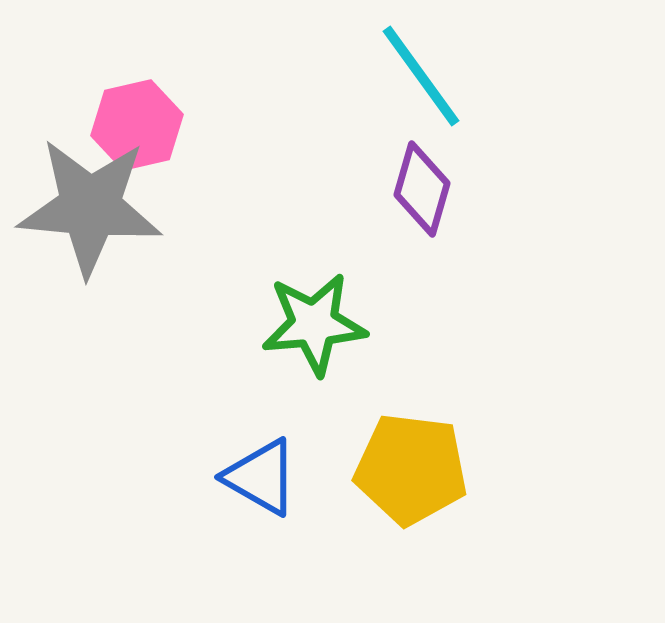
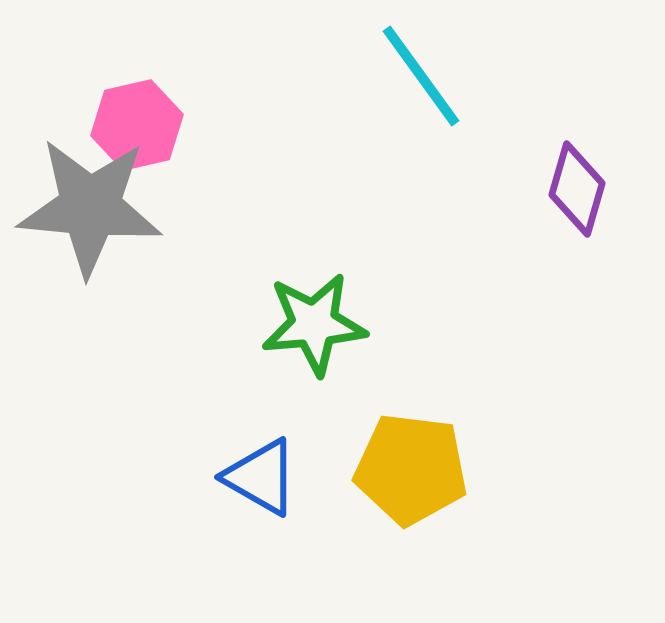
purple diamond: moved 155 px right
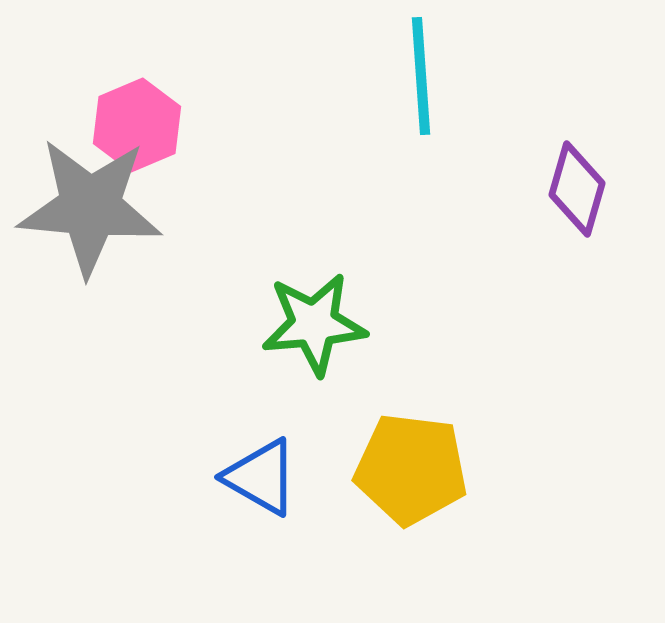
cyan line: rotated 32 degrees clockwise
pink hexagon: rotated 10 degrees counterclockwise
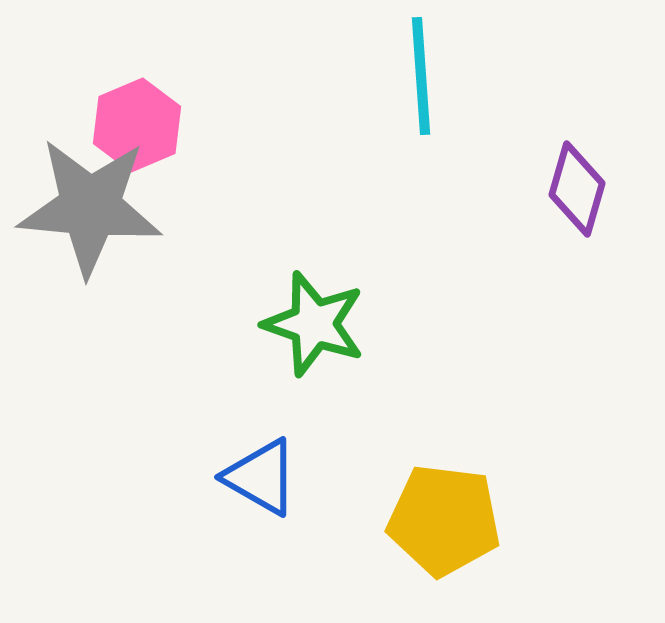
green star: rotated 24 degrees clockwise
yellow pentagon: moved 33 px right, 51 px down
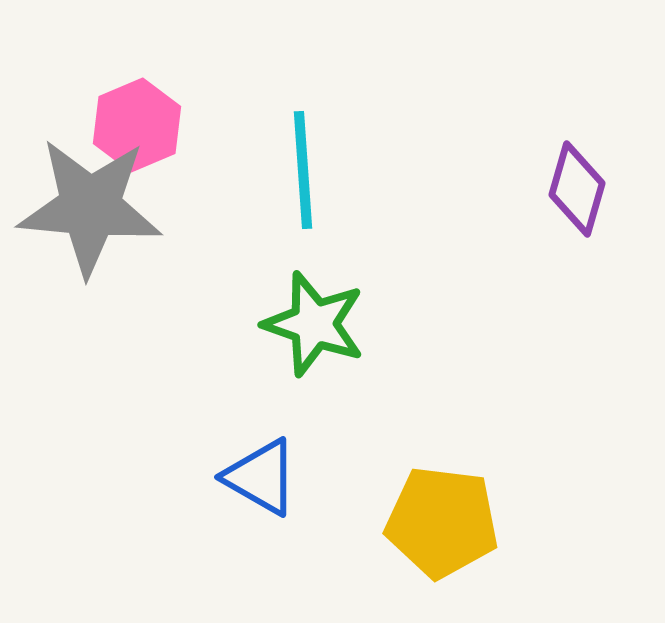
cyan line: moved 118 px left, 94 px down
yellow pentagon: moved 2 px left, 2 px down
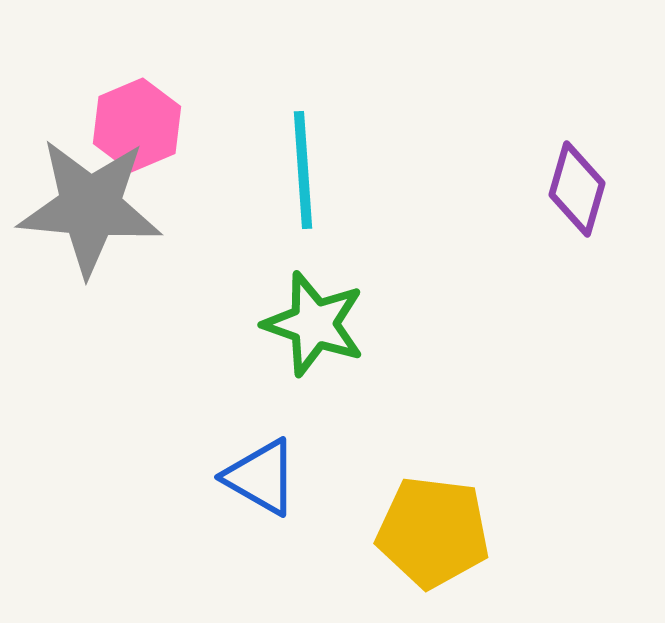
yellow pentagon: moved 9 px left, 10 px down
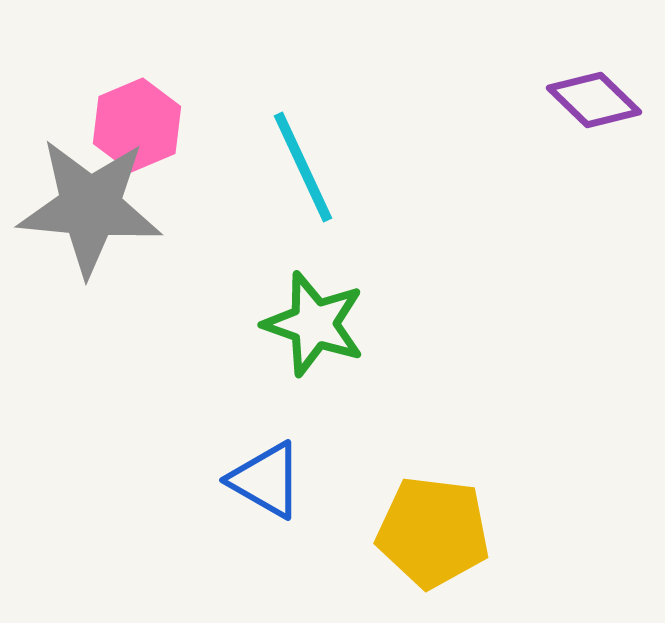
cyan line: moved 3 px up; rotated 21 degrees counterclockwise
purple diamond: moved 17 px right, 89 px up; rotated 62 degrees counterclockwise
blue triangle: moved 5 px right, 3 px down
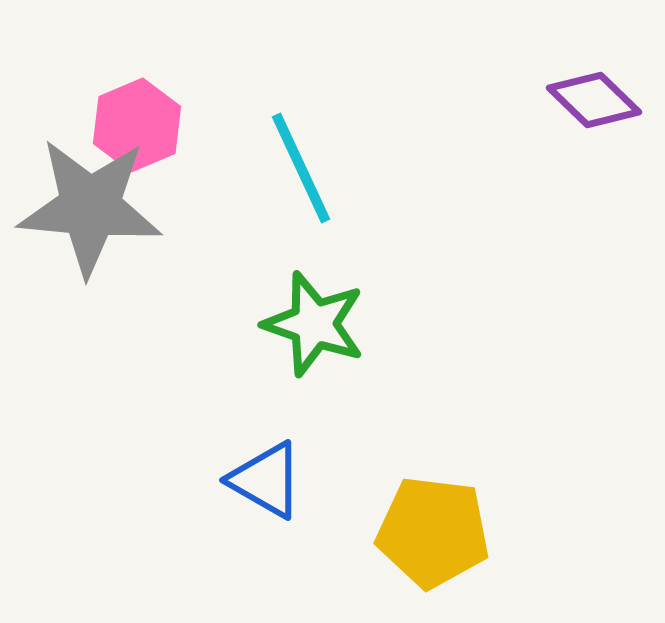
cyan line: moved 2 px left, 1 px down
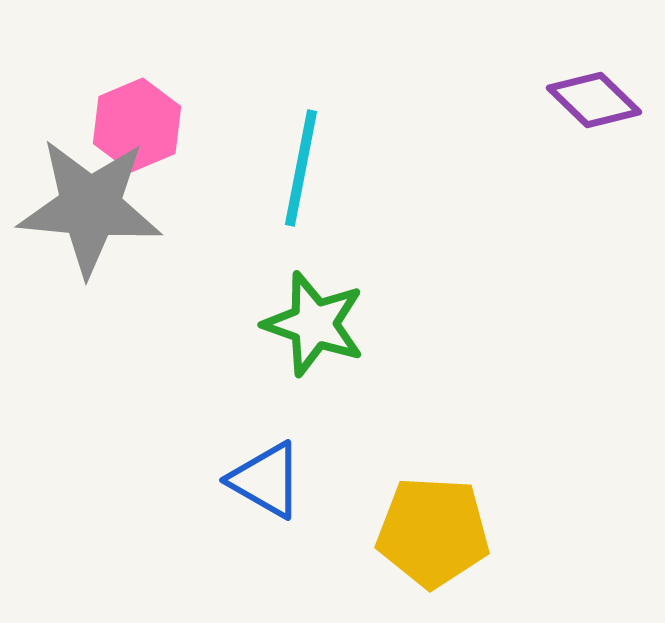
cyan line: rotated 36 degrees clockwise
yellow pentagon: rotated 4 degrees counterclockwise
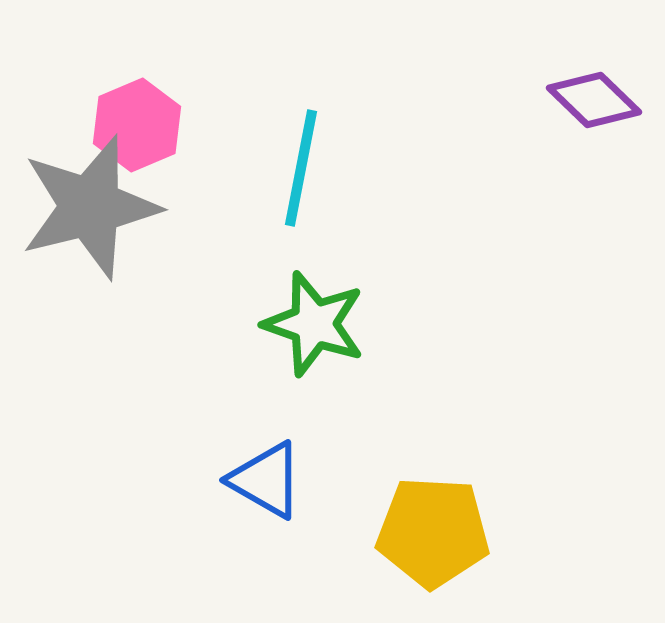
gray star: rotated 19 degrees counterclockwise
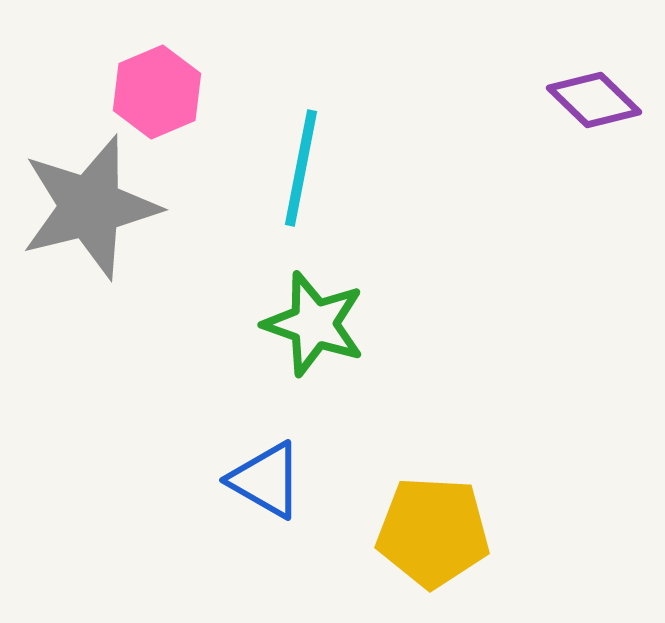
pink hexagon: moved 20 px right, 33 px up
